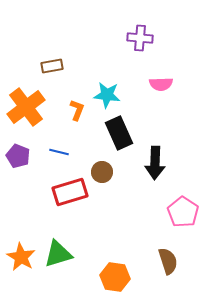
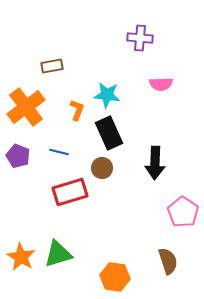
black rectangle: moved 10 px left
brown circle: moved 4 px up
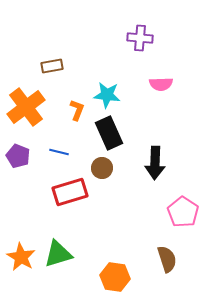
brown semicircle: moved 1 px left, 2 px up
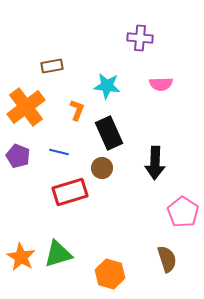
cyan star: moved 9 px up
orange hexagon: moved 5 px left, 3 px up; rotated 8 degrees clockwise
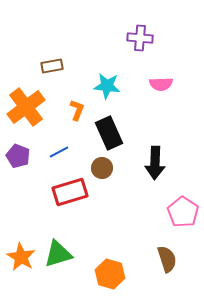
blue line: rotated 42 degrees counterclockwise
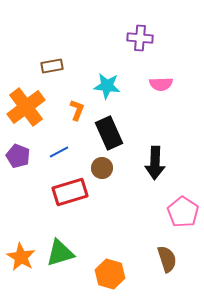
green triangle: moved 2 px right, 1 px up
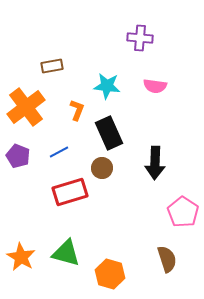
pink semicircle: moved 6 px left, 2 px down; rotated 10 degrees clockwise
green triangle: moved 6 px right; rotated 32 degrees clockwise
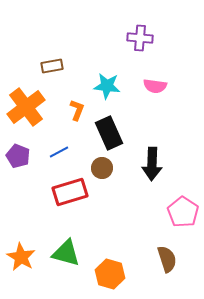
black arrow: moved 3 px left, 1 px down
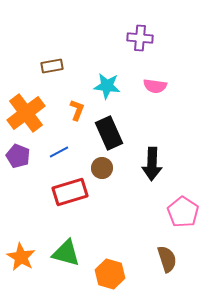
orange cross: moved 6 px down
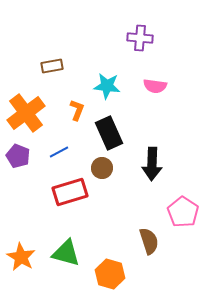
brown semicircle: moved 18 px left, 18 px up
